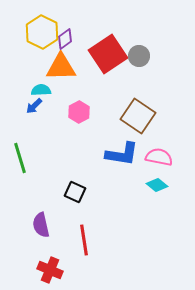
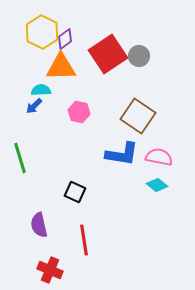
pink hexagon: rotated 20 degrees counterclockwise
purple semicircle: moved 2 px left
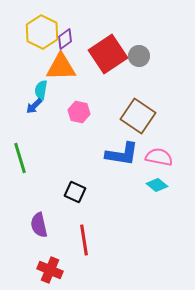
cyan semicircle: rotated 78 degrees counterclockwise
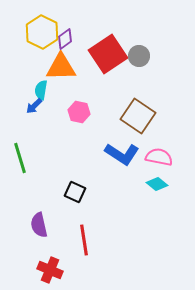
blue L-shape: rotated 24 degrees clockwise
cyan diamond: moved 1 px up
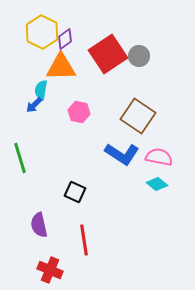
blue arrow: moved 1 px up
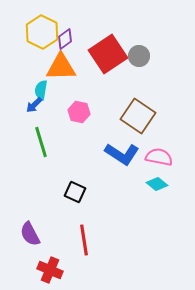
green line: moved 21 px right, 16 px up
purple semicircle: moved 9 px left, 9 px down; rotated 15 degrees counterclockwise
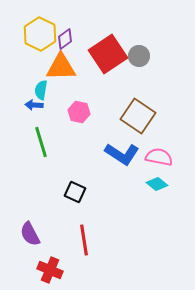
yellow hexagon: moved 2 px left, 2 px down
blue arrow: rotated 48 degrees clockwise
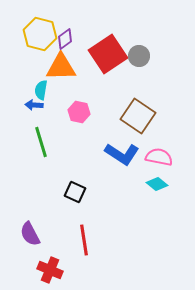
yellow hexagon: rotated 12 degrees counterclockwise
